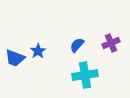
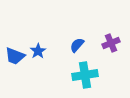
blue trapezoid: moved 2 px up
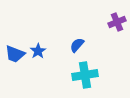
purple cross: moved 6 px right, 21 px up
blue trapezoid: moved 2 px up
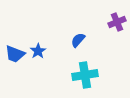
blue semicircle: moved 1 px right, 5 px up
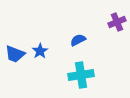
blue semicircle: rotated 21 degrees clockwise
blue star: moved 2 px right
cyan cross: moved 4 px left
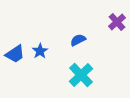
purple cross: rotated 18 degrees counterclockwise
blue trapezoid: rotated 55 degrees counterclockwise
cyan cross: rotated 35 degrees counterclockwise
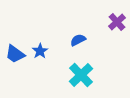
blue trapezoid: rotated 70 degrees clockwise
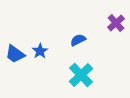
purple cross: moved 1 px left, 1 px down
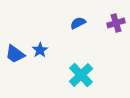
purple cross: rotated 24 degrees clockwise
blue semicircle: moved 17 px up
blue star: moved 1 px up
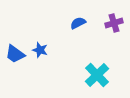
purple cross: moved 2 px left
blue star: rotated 21 degrees counterclockwise
cyan cross: moved 16 px right
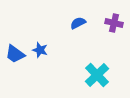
purple cross: rotated 30 degrees clockwise
